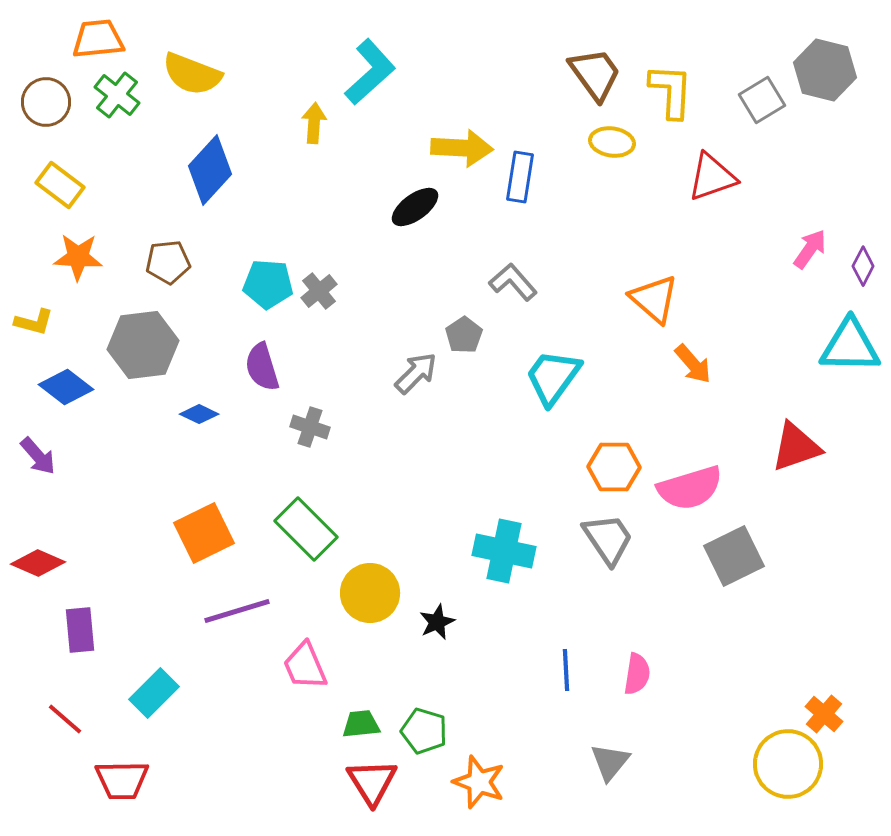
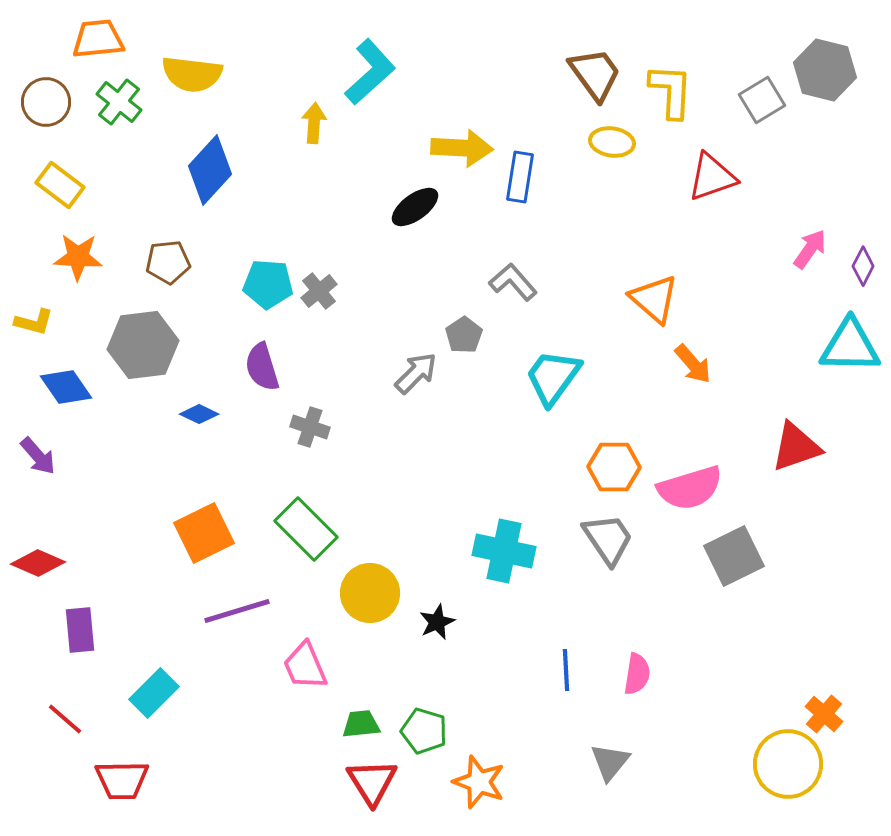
yellow semicircle at (192, 74): rotated 14 degrees counterclockwise
green cross at (117, 95): moved 2 px right, 7 px down
blue diamond at (66, 387): rotated 18 degrees clockwise
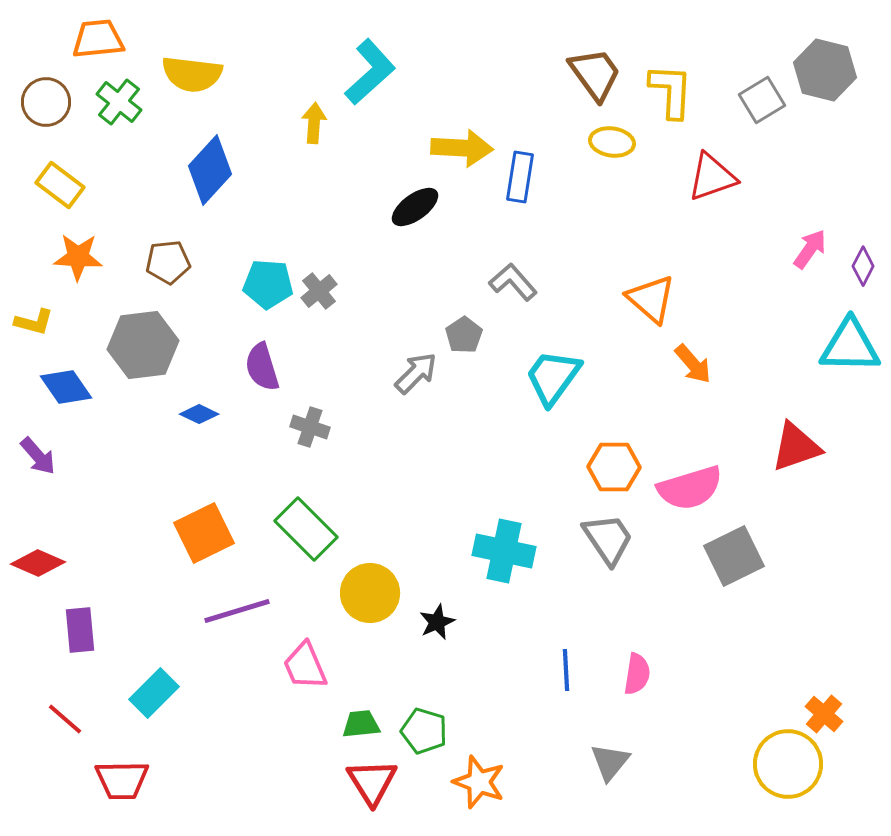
orange triangle at (654, 299): moved 3 px left
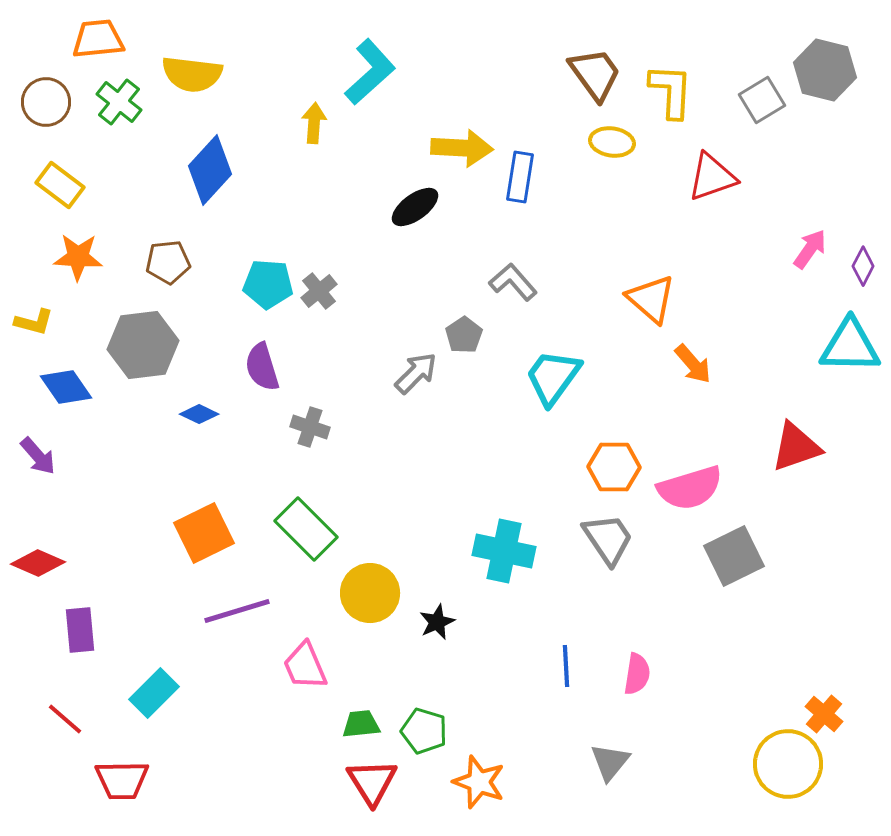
blue line at (566, 670): moved 4 px up
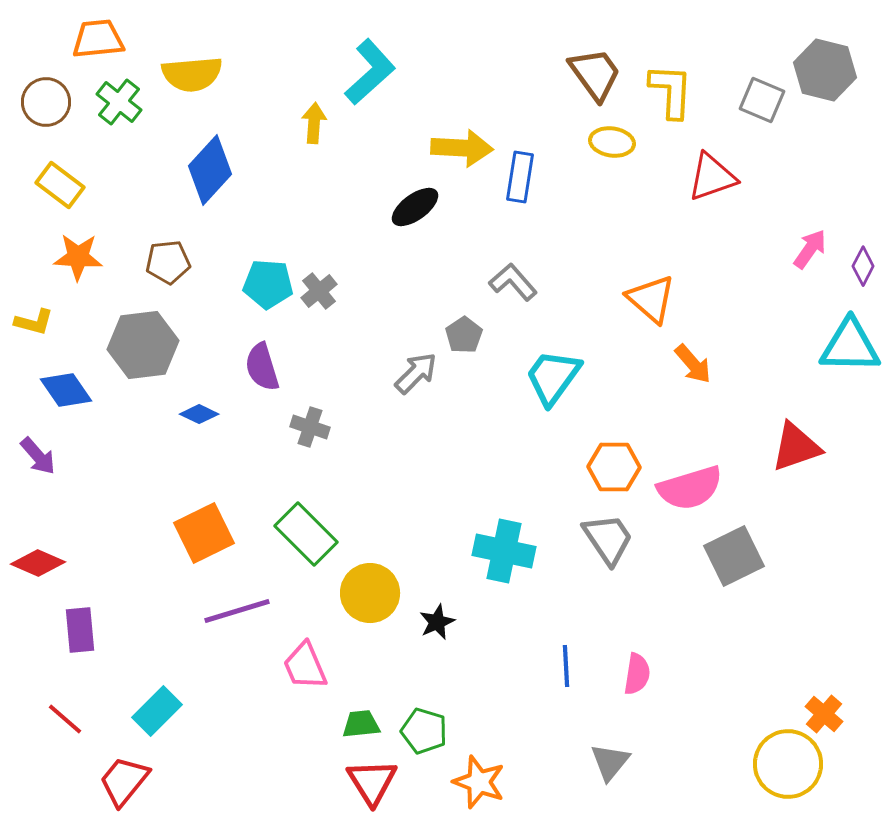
yellow semicircle at (192, 74): rotated 12 degrees counterclockwise
gray square at (762, 100): rotated 36 degrees counterclockwise
blue diamond at (66, 387): moved 3 px down
green rectangle at (306, 529): moved 5 px down
cyan rectangle at (154, 693): moved 3 px right, 18 px down
red trapezoid at (122, 780): moved 2 px right, 1 px down; rotated 130 degrees clockwise
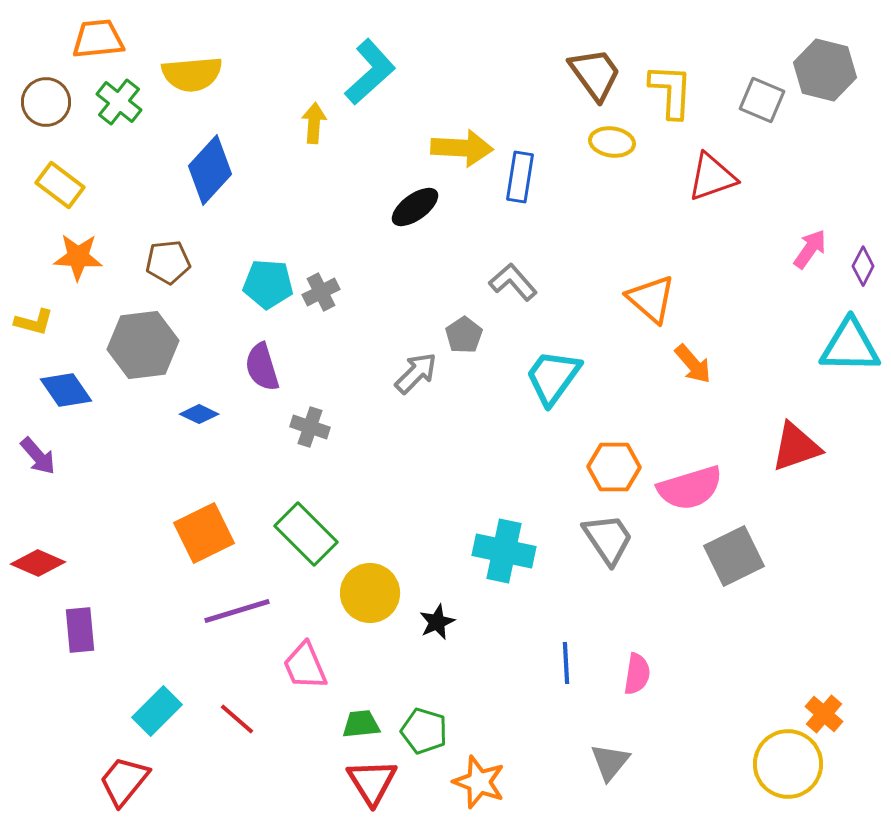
gray cross at (319, 291): moved 2 px right, 1 px down; rotated 12 degrees clockwise
blue line at (566, 666): moved 3 px up
red line at (65, 719): moved 172 px right
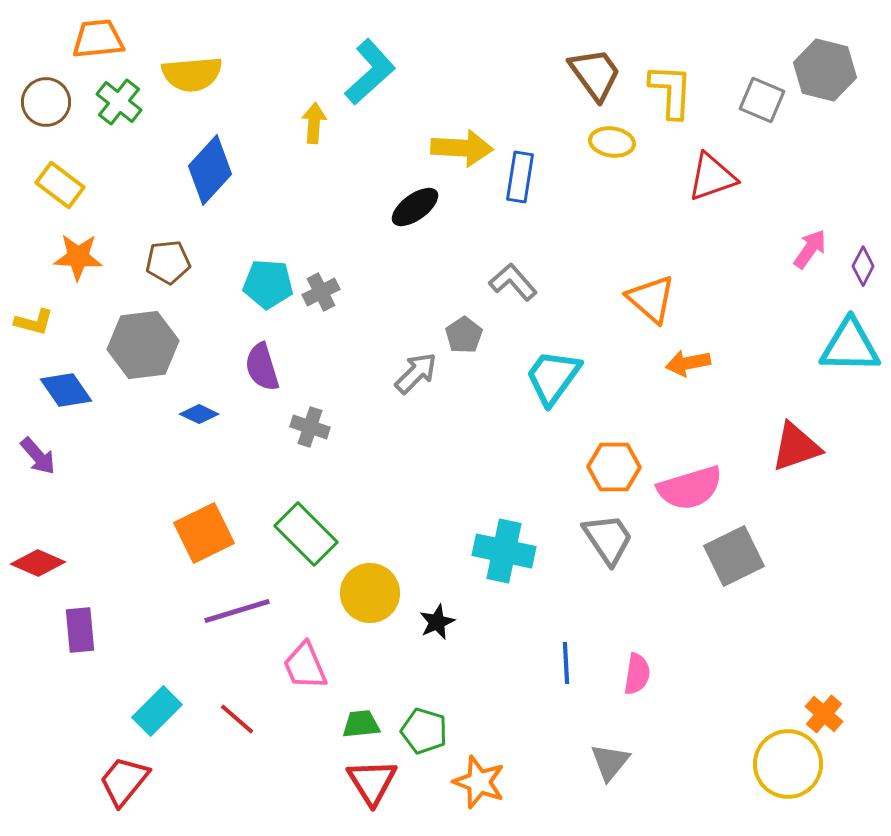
orange arrow at (693, 364): moved 5 px left, 1 px up; rotated 120 degrees clockwise
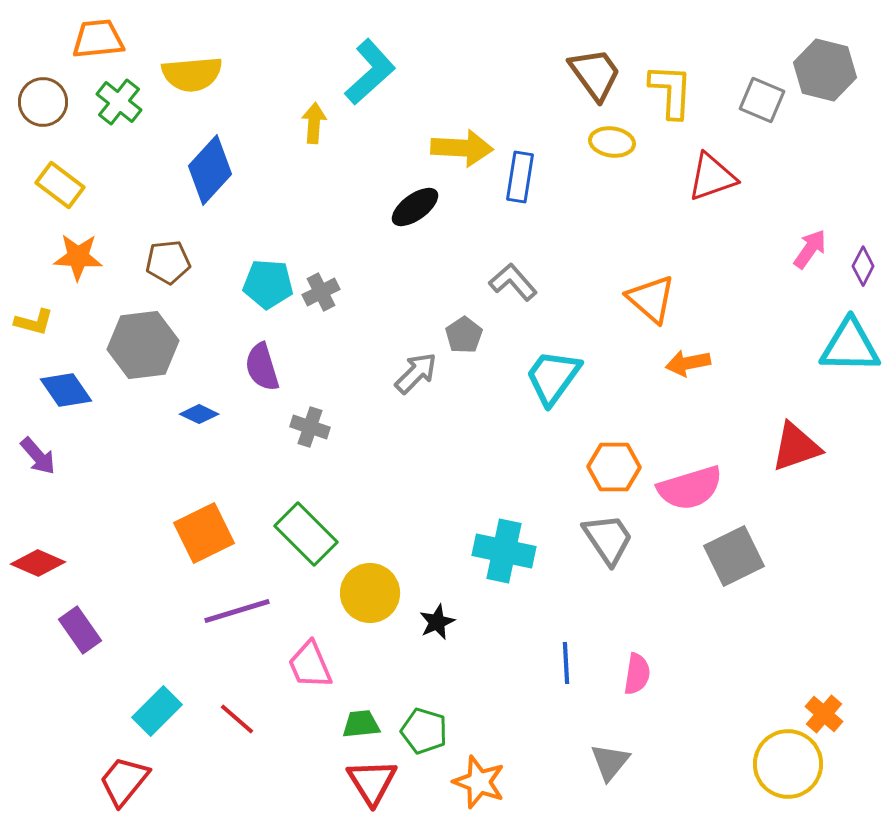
brown circle at (46, 102): moved 3 px left
purple rectangle at (80, 630): rotated 30 degrees counterclockwise
pink trapezoid at (305, 666): moved 5 px right, 1 px up
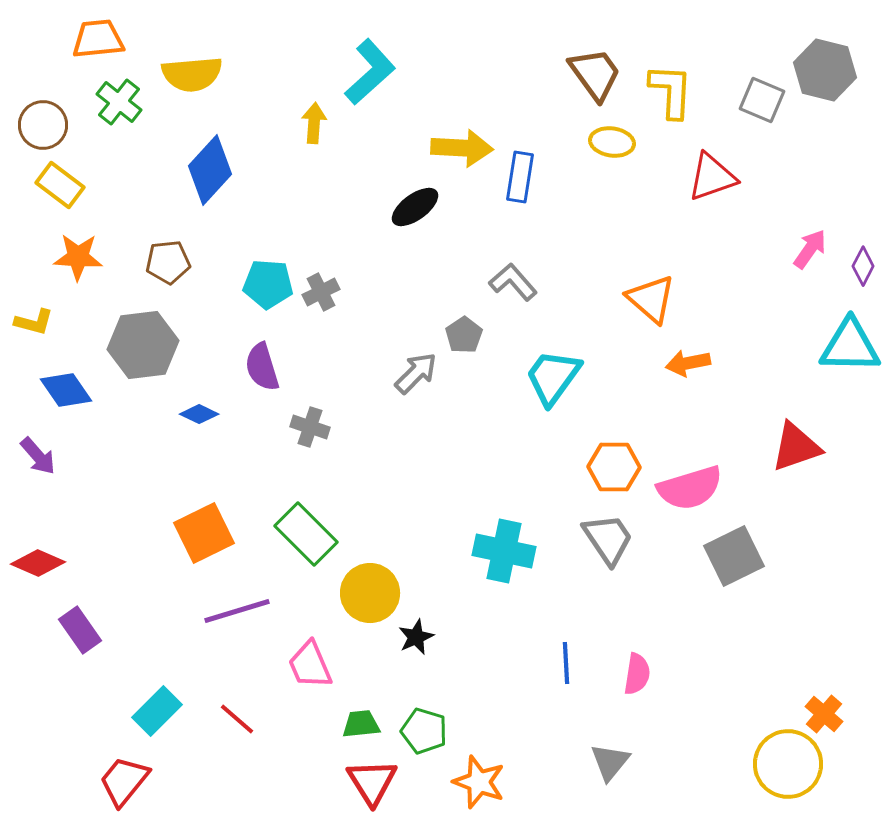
brown circle at (43, 102): moved 23 px down
black star at (437, 622): moved 21 px left, 15 px down
